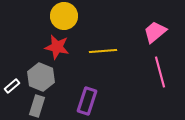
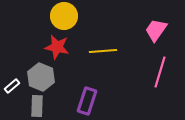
pink trapezoid: moved 1 px right, 2 px up; rotated 15 degrees counterclockwise
pink line: rotated 32 degrees clockwise
gray rectangle: rotated 15 degrees counterclockwise
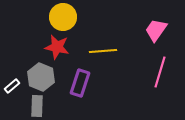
yellow circle: moved 1 px left, 1 px down
purple rectangle: moved 7 px left, 18 px up
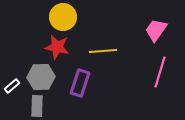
gray hexagon: rotated 24 degrees counterclockwise
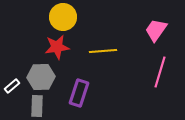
red star: rotated 20 degrees counterclockwise
purple rectangle: moved 1 px left, 10 px down
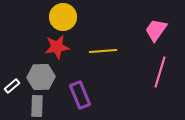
purple rectangle: moved 1 px right, 2 px down; rotated 40 degrees counterclockwise
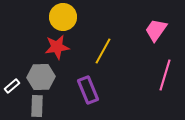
yellow line: rotated 56 degrees counterclockwise
pink line: moved 5 px right, 3 px down
purple rectangle: moved 8 px right, 5 px up
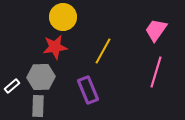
red star: moved 2 px left
pink line: moved 9 px left, 3 px up
gray rectangle: moved 1 px right
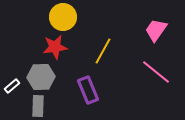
pink line: rotated 68 degrees counterclockwise
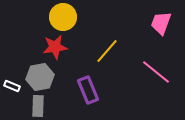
pink trapezoid: moved 5 px right, 7 px up; rotated 15 degrees counterclockwise
yellow line: moved 4 px right; rotated 12 degrees clockwise
gray hexagon: moved 1 px left; rotated 8 degrees counterclockwise
white rectangle: rotated 63 degrees clockwise
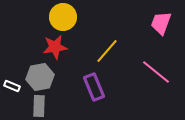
purple rectangle: moved 6 px right, 3 px up
gray rectangle: moved 1 px right
